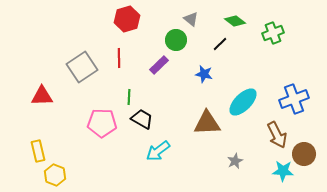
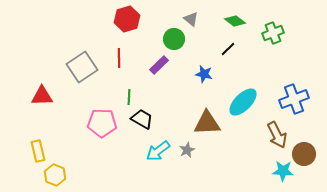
green circle: moved 2 px left, 1 px up
black line: moved 8 px right, 5 px down
gray star: moved 48 px left, 11 px up
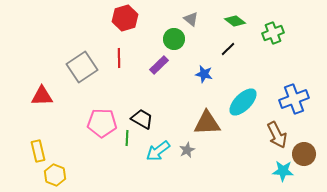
red hexagon: moved 2 px left, 1 px up
green line: moved 2 px left, 41 px down
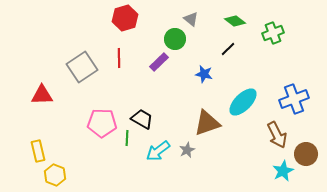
green circle: moved 1 px right
purple rectangle: moved 3 px up
red triangle: moved 1 px up
brown triangle: rotated 16 degrees counterclockwise
brown circle: moved 2 px right
cyan star: rotated 30 degrees counterclockwise
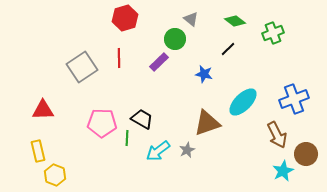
red triangle: moved 1 px right, 15 px down
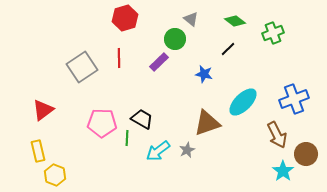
red triangle: rotated 35 degrees counterclockwise
cyan star: rotated 10 degrees counterclockwise
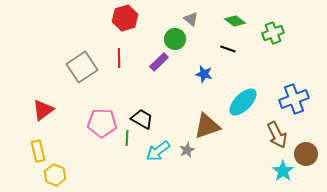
black line: rotated 63 degrees clockwise
brown triangle: moved 3 px down
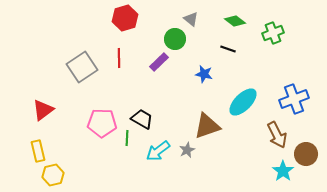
yellow hexagon: moved 2 px left; rotated 25 degrees clockwise
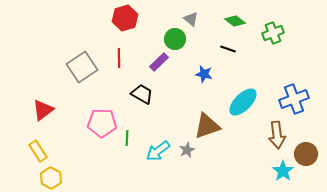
black trapezoid: moved 25 px up
brown arrow: rotated 20 degrees clockwise
yellow rectangle: rotated 20 degrees counterclockwise
yellow hexagon: moved 2 px left, 3 px down; rotated 20 degrees counterclockwise
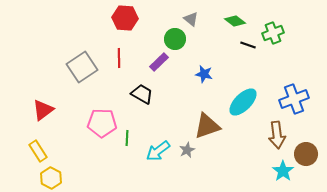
red hexagon: rotated 20 degrees clockwise
black line: moved 20 px right, 4 px up
